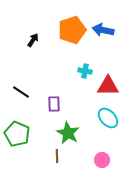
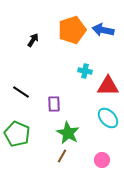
brown line: moved 5 px right; rotated 32 degrees clockwise
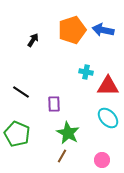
cyan cross: moved 1 px right, 1 px down
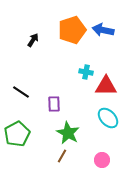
red triangle: moved 2 px left
green pentagon: rotated 20 degrees clockwise
